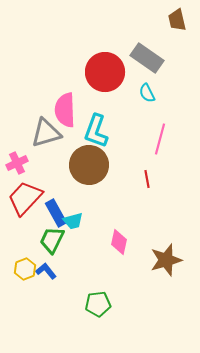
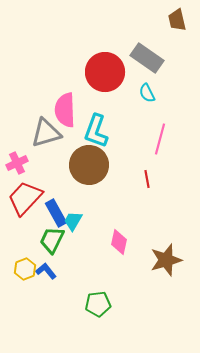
cyan trapezoid: rotated 135 degrees clockwise
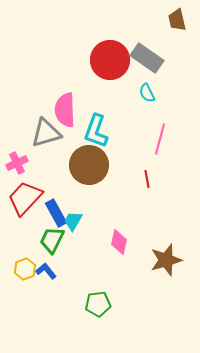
red circle: moved 5 px right, 12 px up
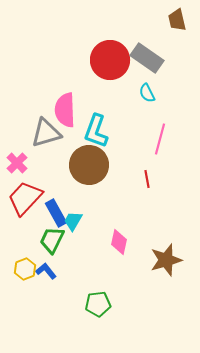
pink cross: rotated 20 degrees counterclockwise
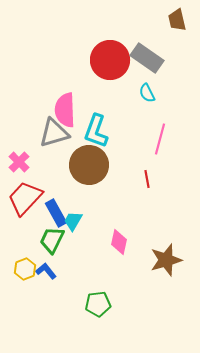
gray triangle: moved 8 px right
pink cross: moved 2 px right, 1 px up
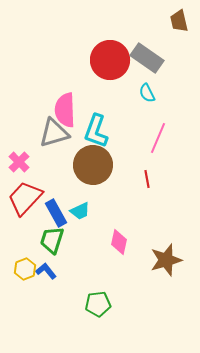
brown trapezoid: moved 2 px right, 1 px down
pink line: moved 2 px left, 1 px up; rotated 8 degrees clockwise
brown circle: moved 4 px right
cyan trapezoid: moved 7 px right, 10 px up; rotated 145 degrees counterclockwise
green trapezoid: rotated 8 degrees counterclockwise
